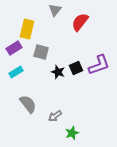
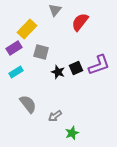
yellow rectangle: rotated 30 degrees clockwise
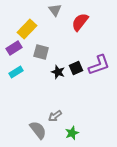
gray triangle: rotated 16 degrees counterclockwise
gray semicircle: moved 10 px right, 26 px down
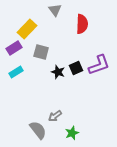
red semicircle: moved 2 px right, 2 px down; rotated 144 degrees clockwise
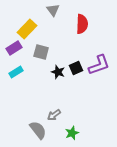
gray triangle: moved 2 px left
gray arrow: moved 1 px left, 1 px up
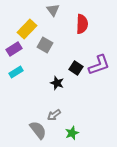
purple rectangle: moved 1 px down
gray square: moved 4 px right, 7 px up; rotated 14 degrees clockwise
black square: rotated 32 degrees counterclockwise
black star: moved 1 px left, 11 px down
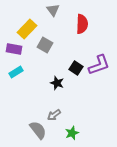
purple rectangle: rotated 42 degrees clockwise
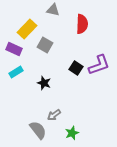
gray triangle: rotated 40 degrees counterclockwise
purple rectangle: rotated 14 degrees clockwise
black star: moved 13 px left
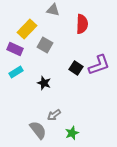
purple rectangle: moved 1 px right
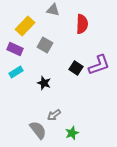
yellow rectangle: moved 2 px left, 3 px up
